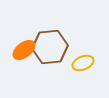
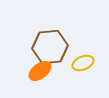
orange ellipse: moved 16 px right, 21 px down
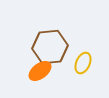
yellow ellipse: rotated 45 degrees counterclockwise
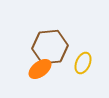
orange ellipse: moved 2 px up
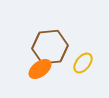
yellow ellipse: rotated 15 degrees clockwise
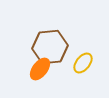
orange ellipse: rotated 15 degrees counterclockwise
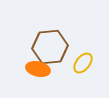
orange ellipse: moved 2 px left; rotated 65 degrees clockwise
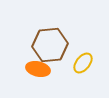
brown hexagon: moved 2 px up
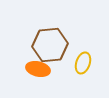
yellow ellipse: rotated 20 degrees counterclockwise
